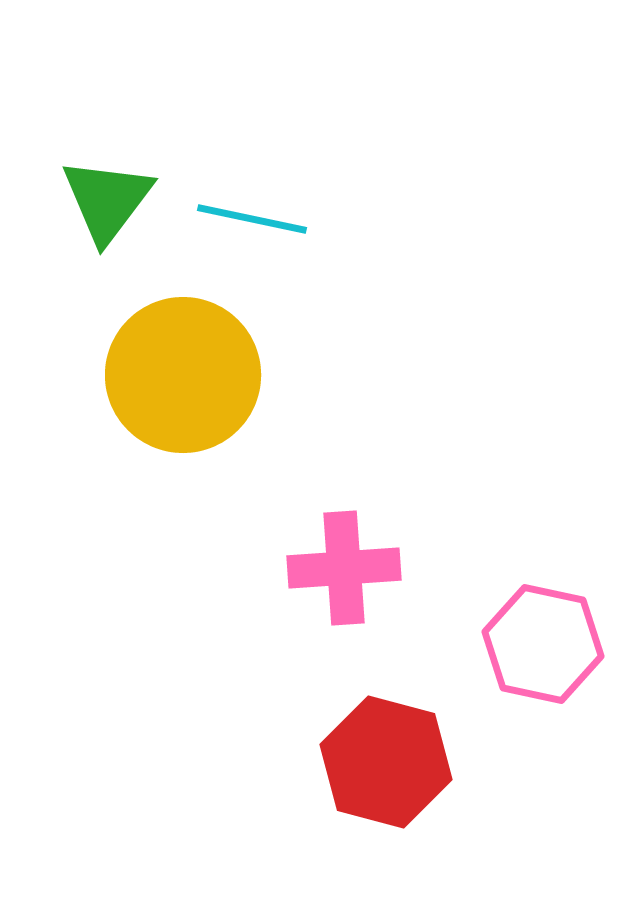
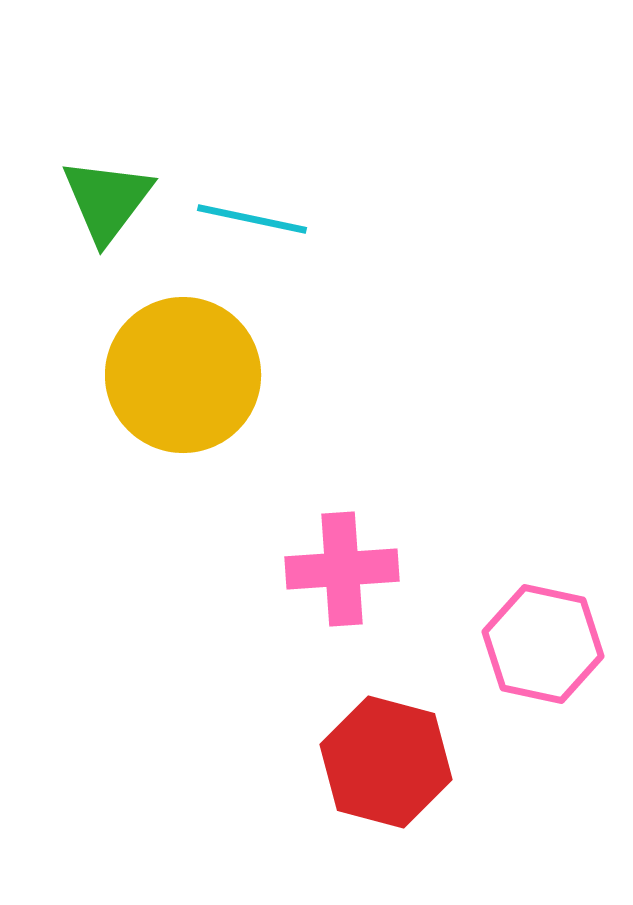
pink cross: moved 2 px left, 1 px down
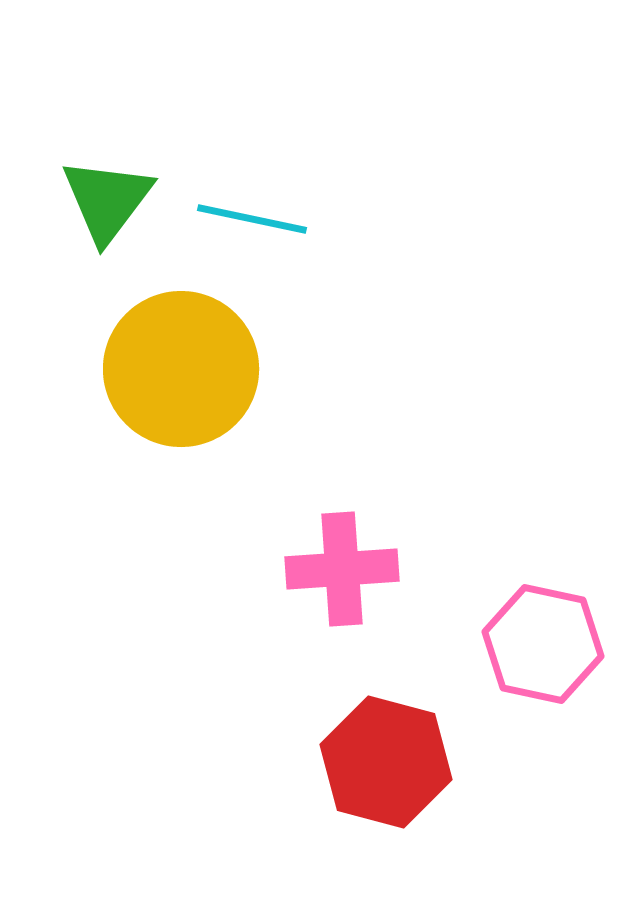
yellow circle: moved 2 px left, 6 px up
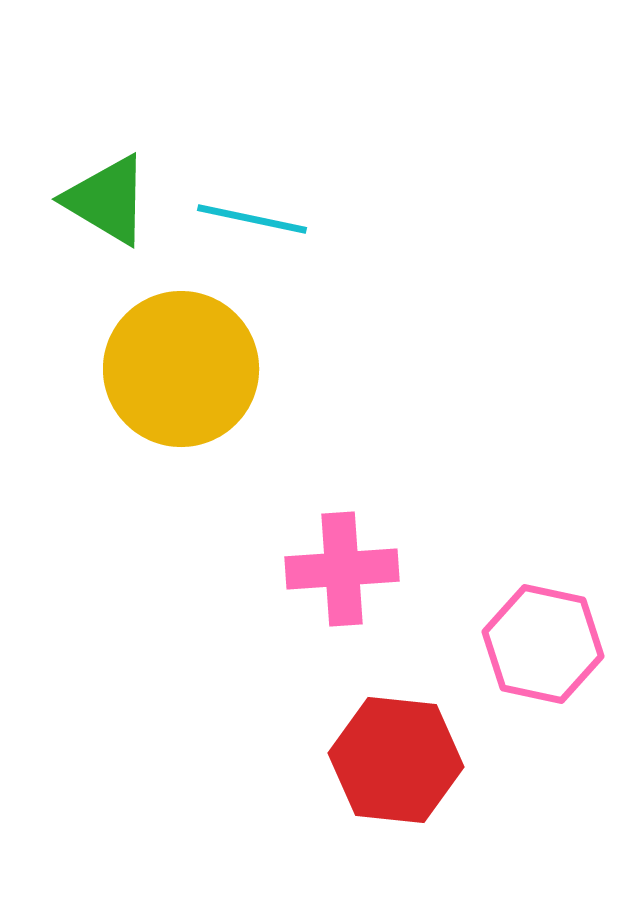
green triangle: rotated 36 degrees counterclockwise
red hexagon: moved 10 px right, 2 px up; rotated 9 degrees counterclockwise
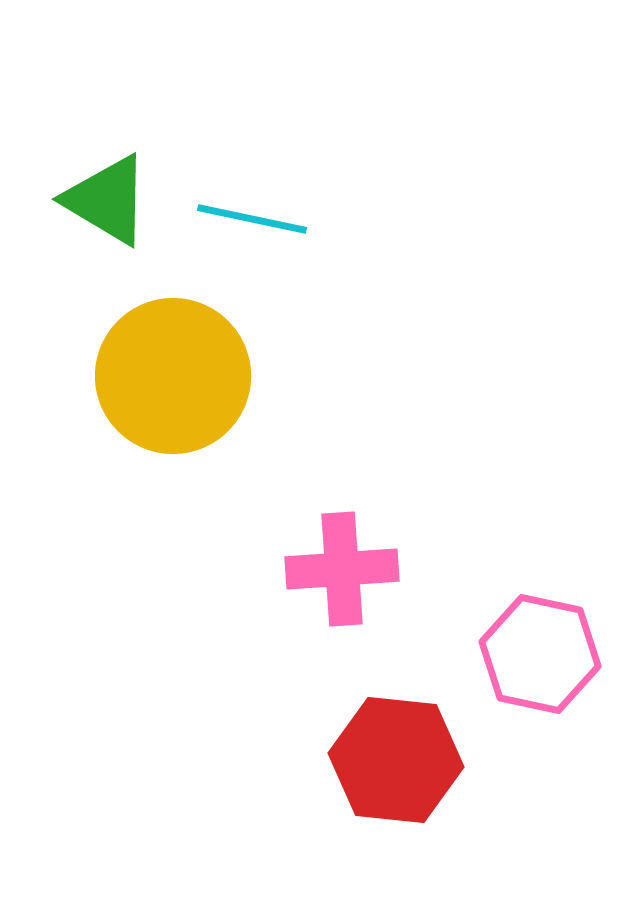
yellow circle: moved 8 px left, 7 px down
pink hexagon: moved 3 px left, 10 px down
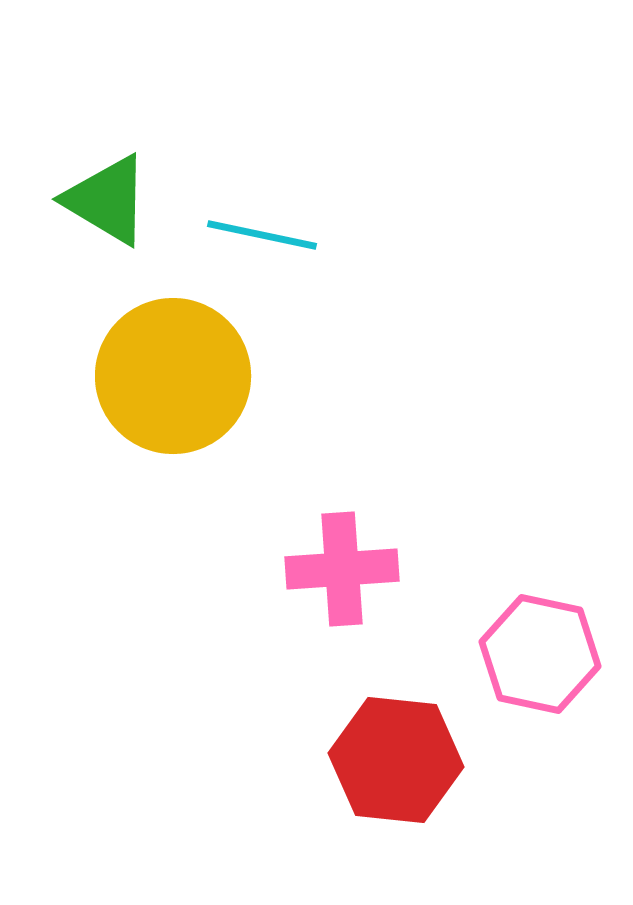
cyan line: moved 10 px right, 16 px down
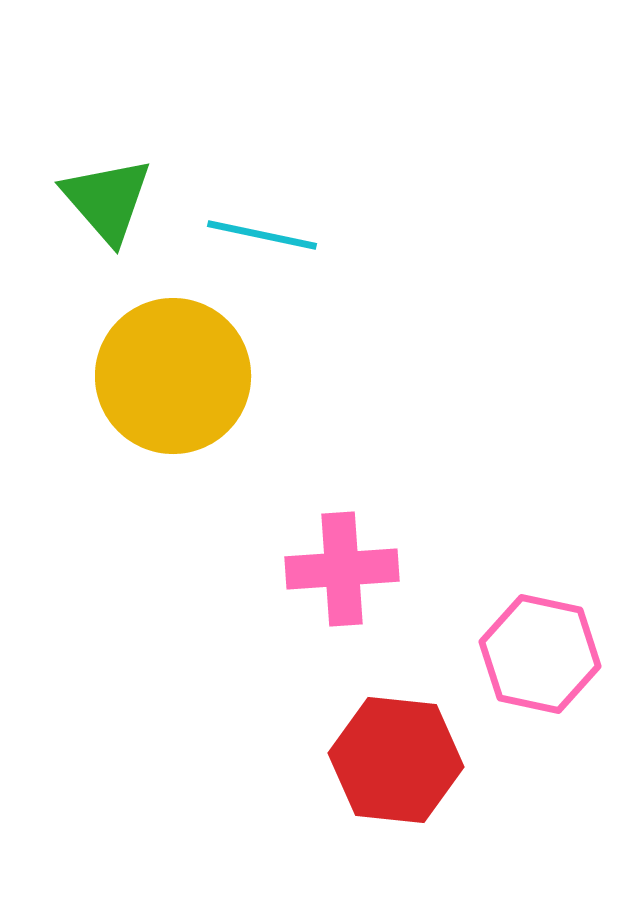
green triangle: rotated 18 degrees clockwise
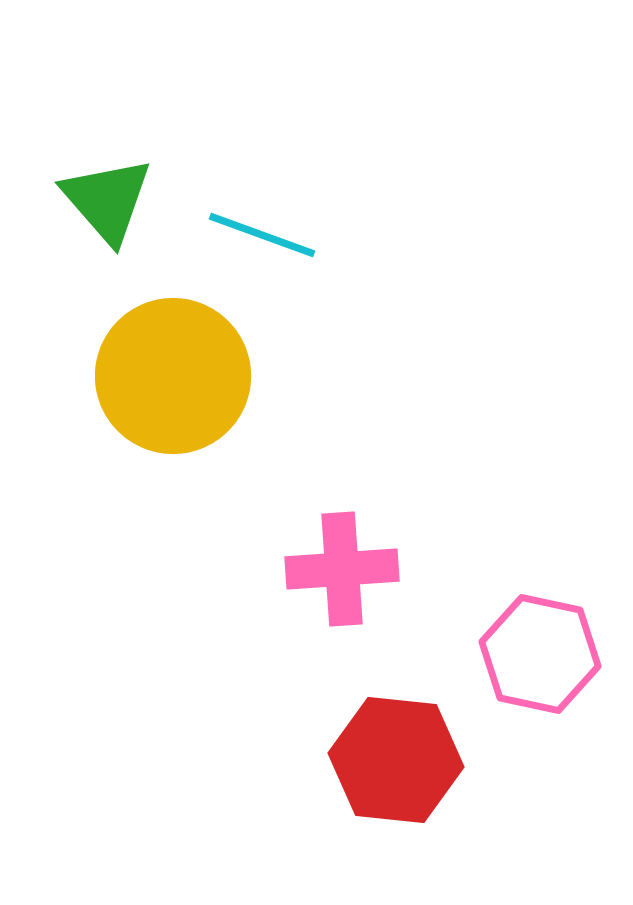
cyan line: rotated 8 degrees clockwise
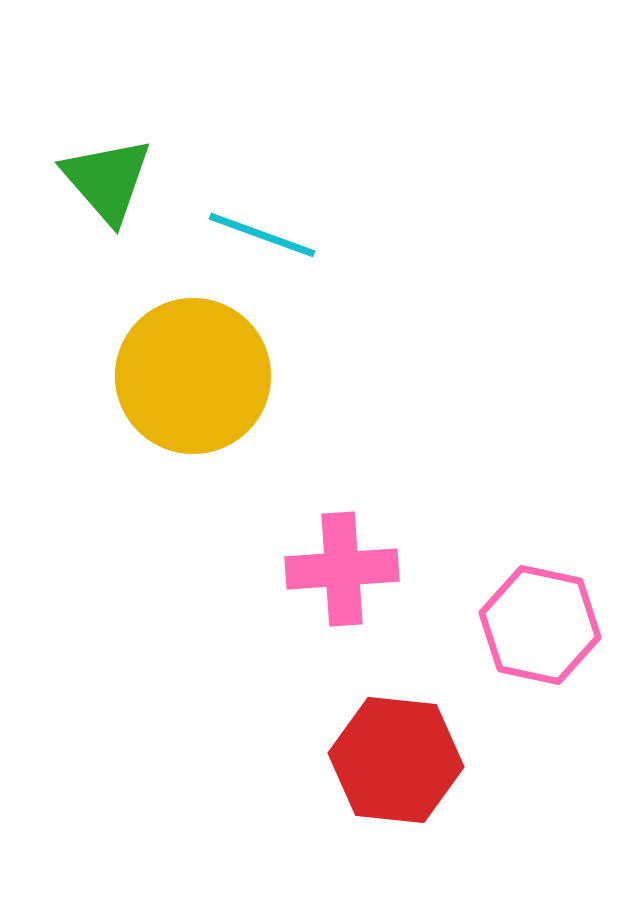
green triangle: moved 20 px up
yellow circle: moved 20 px right
pink hexagon: moved 29 px up
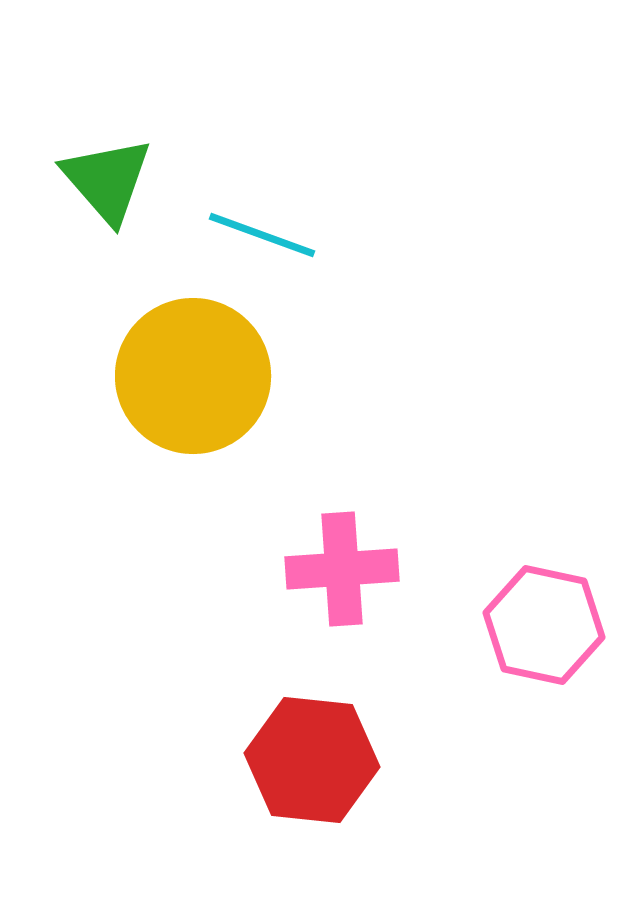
pink hexagon: moved 4 px right
red hexagon: moved 84 px left
